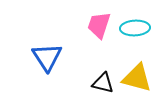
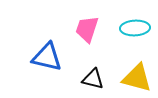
pink trapezoid: moved 12 px left, 4 px down
blue triangle: rotated 44 degrees counterclockwise
black triangle: moved 10 px left, 4 px up
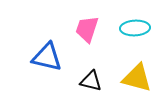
black triangle: moved 2 px left, 2 px down
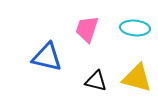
cyan ellipse: rotated 8 degrees clockwise
black triangle: moved 5 px right
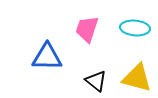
blue triangle: rotated 12 degrees counterclockwise
black triangle: rotated 25 degrees clockwise
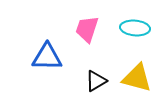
black triangle: rotated 50 degrees clockwise
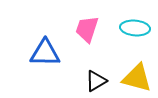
blue triangle: moved 2 px left, 4 px up
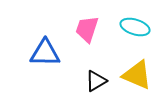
cyan ellipse: moved 1 px up; rotated 12 degrees clockwise
yellow triangle: moved 3 px up; rotated 8 degrees clockwise
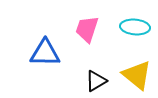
cyan ellipse: rotated 12 degrees counterclockwise
yellow triangle: rotated 16 degrees clockwise
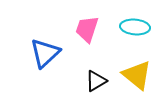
blue triangle: rotated 44 degrees counterclockwise
